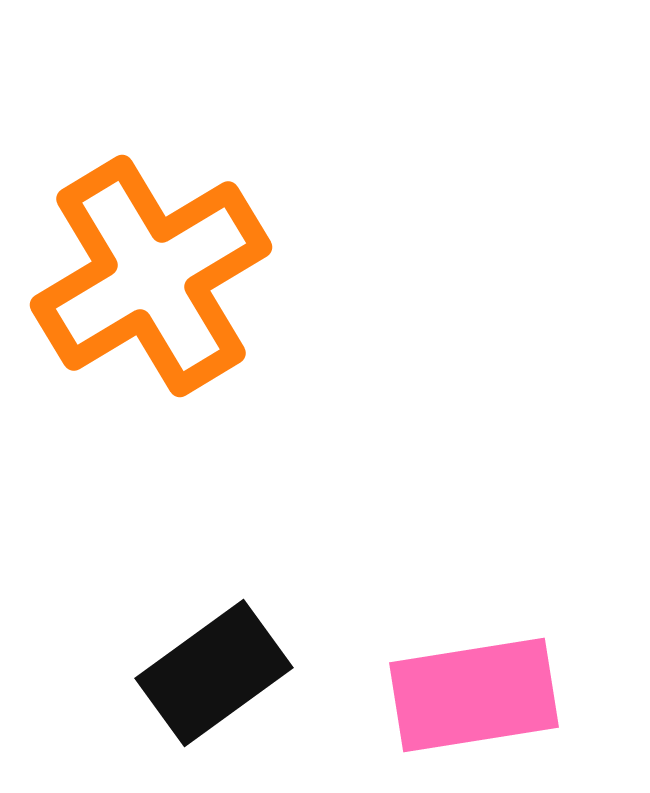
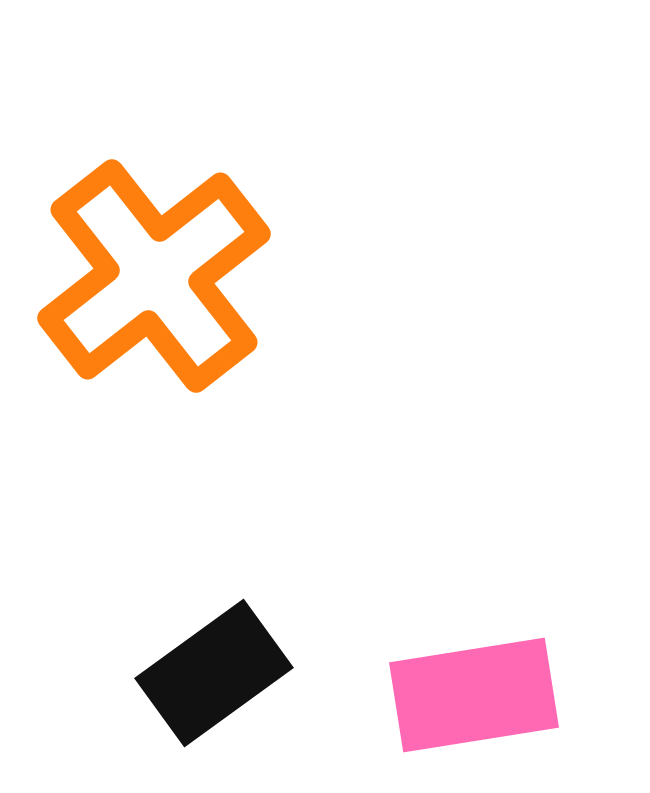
orange cross: moved 3 px right; rotated 7 degrees counterclockwise
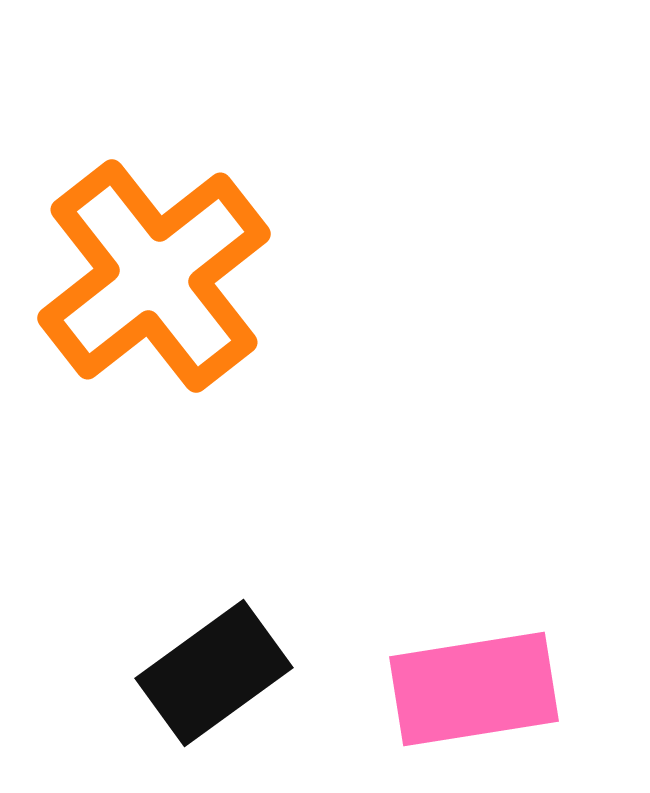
pink rectangle: moved 6 px up
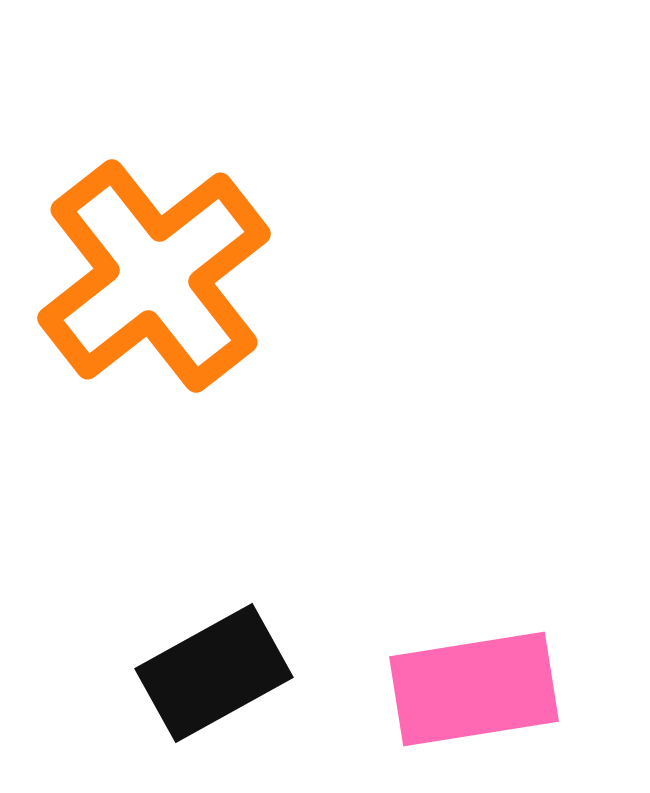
black rectangle: rotated 7 degrees clockwise
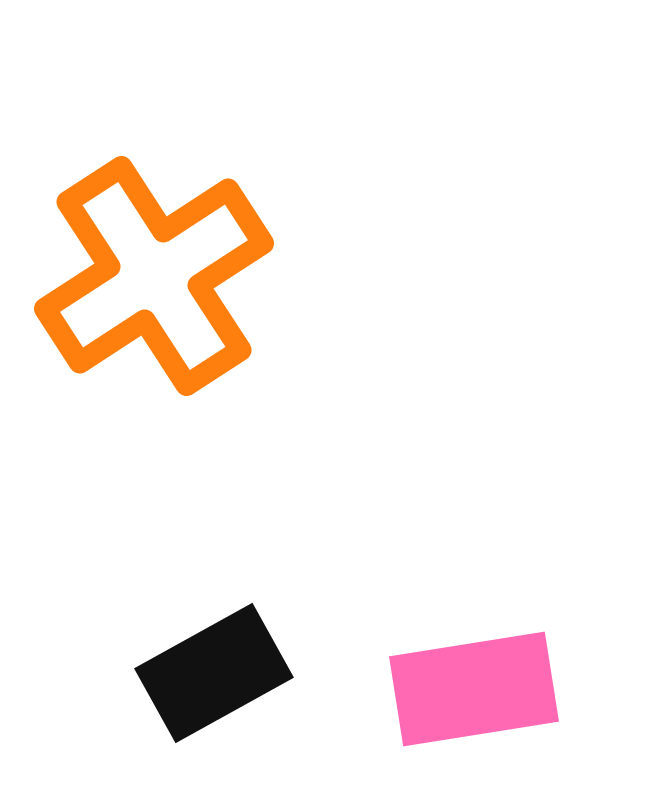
orange cross: rotated 5 degrees clockwise
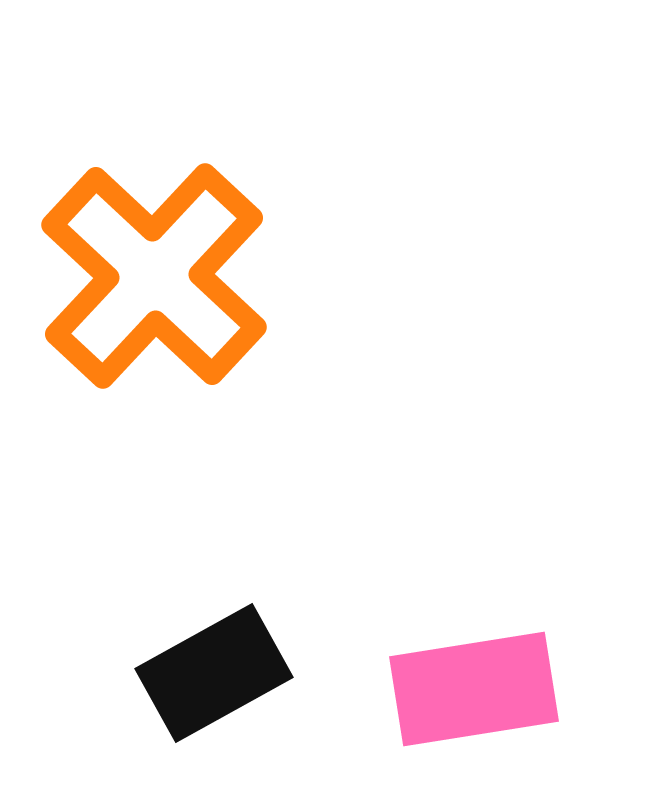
orange cross: rotated 14 degrees counterclockwise
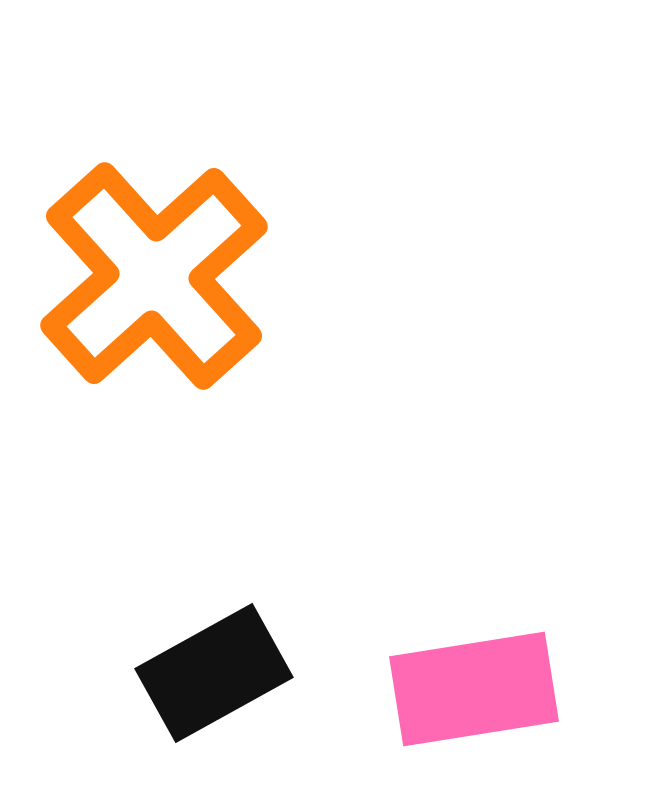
orange cross: rotated 5 degrees clockwise
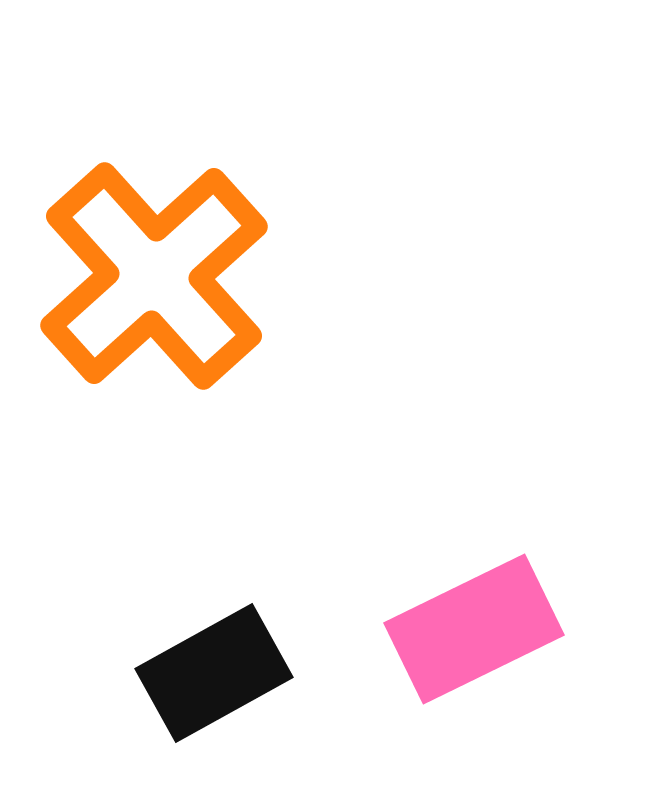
pink rectangle: moved 60 px up; rotated 17 degrees counterclockwise
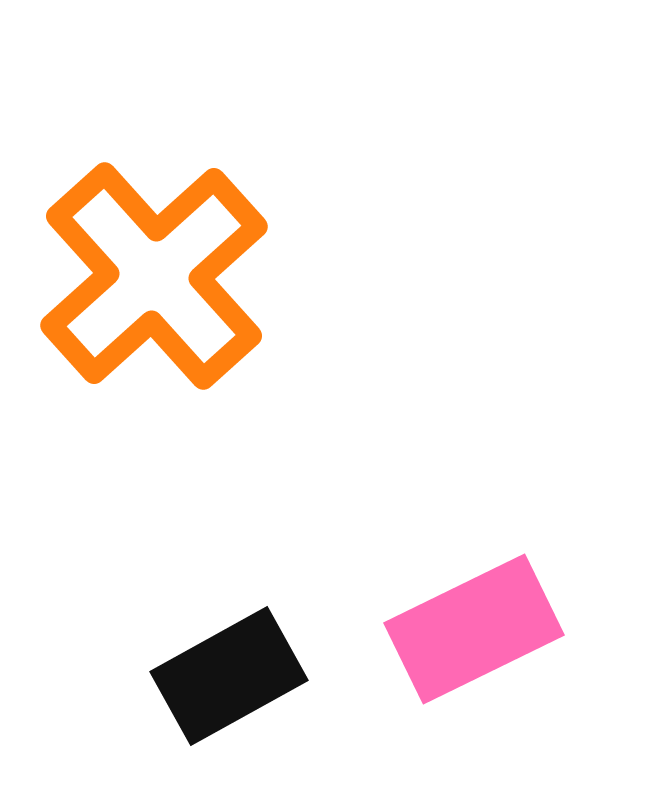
black rectangle: moved 15 px right, 3 px down
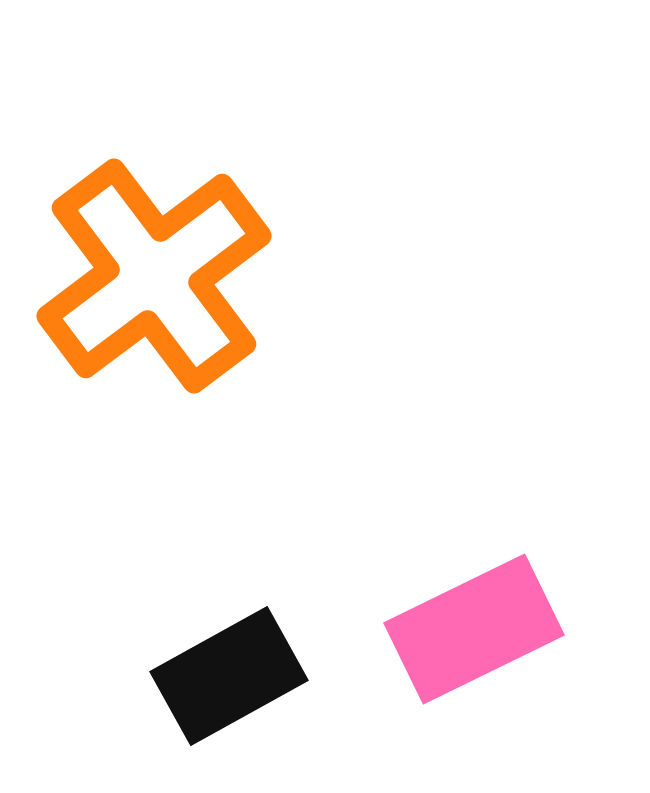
orange cross: rotated 5 degrees clockwise
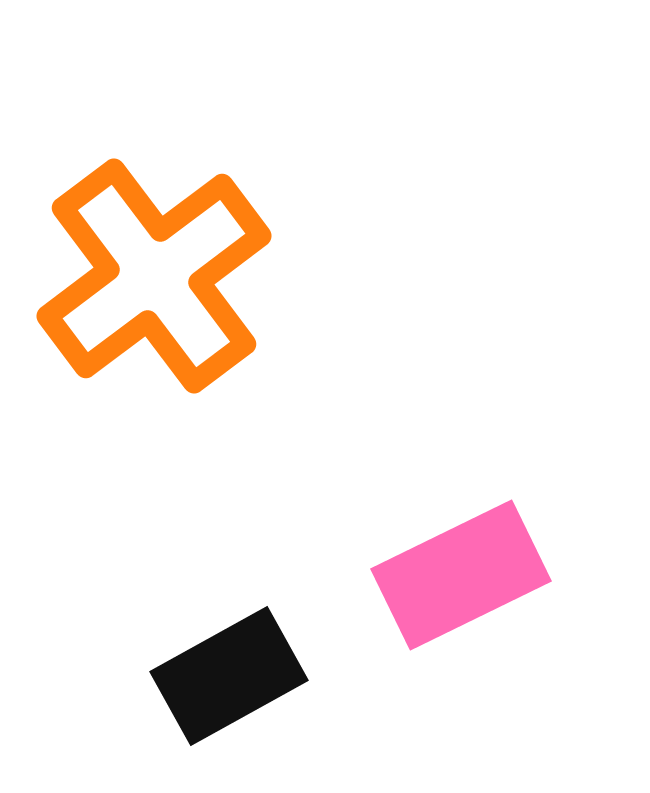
pink rectangle: moved 13 px left, 54 px up
